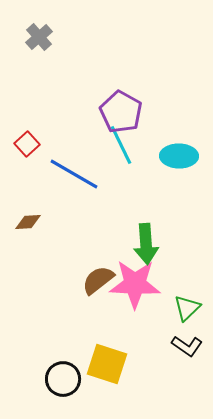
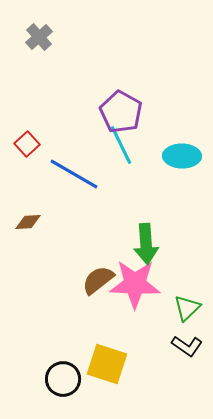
cyan ellipse: moved 3 px right
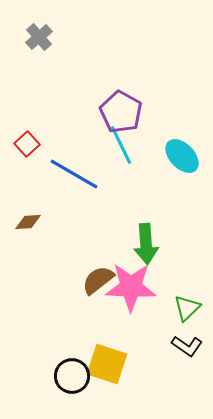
cyan ellipse: rotated 45 degrees clockwise
pink star: moved 4 px left, 3 px down
black circle: moved 9 px right, 3 px up
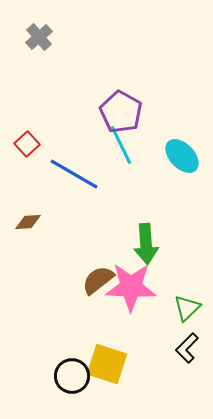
black L-shape: moved 2 px down; rotated 100 degrees clockwise
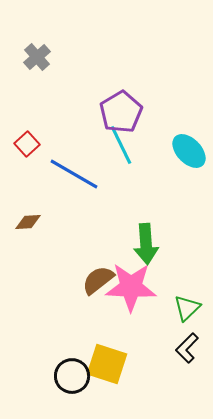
gray cross: moved 2 px left, 20 px down
purple pentagon: rotated 12 degrees clockwise
cyan ellipse: moved 7 px right, 5 px up
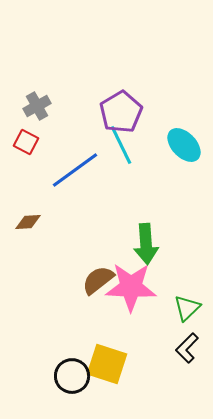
gray cross: moved 49 px down; rotated 12 degrees clockwise
red square: moved 1 px left, 2 px up; rotated 20 degrees counterclockwise
cyan ellipse: moved 5 px left, 6 px up
blue line: moved 1 px right, 4 px up; rotated 66 degrees counterclockwise
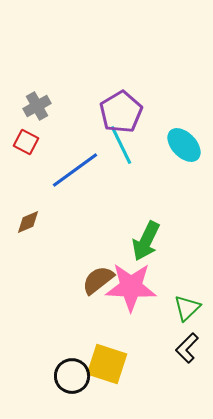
brown diamond: rotated 20 degrees counterclockwise
green arrow: moved 3 px up; rotated 30 degrees clockwise
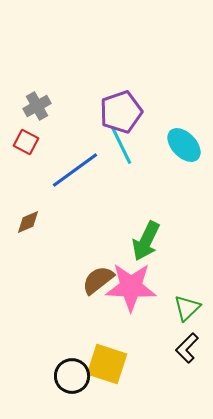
purple pentagon: rotated 12 degrees clockwise
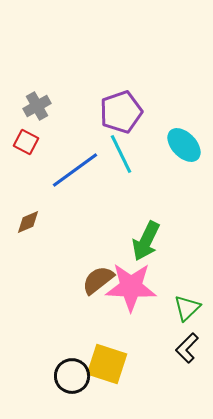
cyan line: moved 9 px down
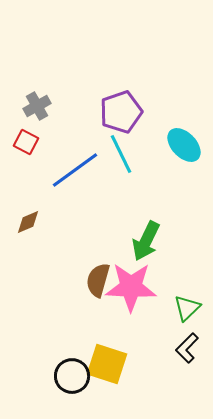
brown semicircle: rotated 36 degrees counterclockwise
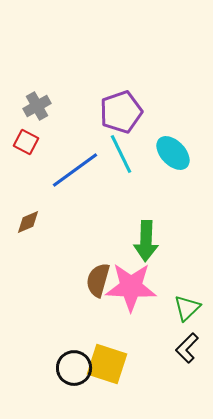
cyan ellipse: moved 11 px left, 8 px down
green arrow: rotated 24 degrees counterclockwise
black circle: moved 2 px right, 8 px up
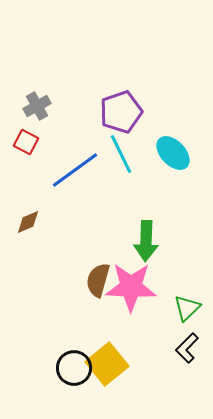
yellow square: rotated 33 degrees clockwise
